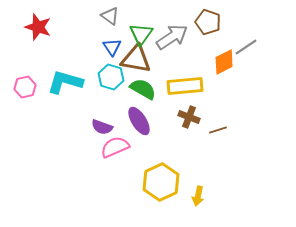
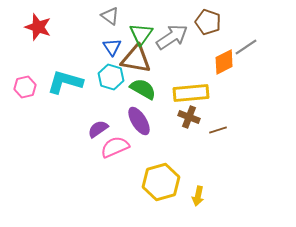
yellow rectangle: moved 6 px right, 7 px down
purple semicircle: moved 4 px left, 2 px down; rotated 125 degrees clockwise
yellow hexagon: rotated 9 degrees clockwise
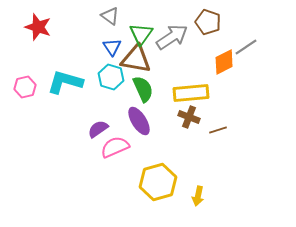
green semicircle: rotated 36 degrees clockwise
yellow hexagon: moved 3 px left
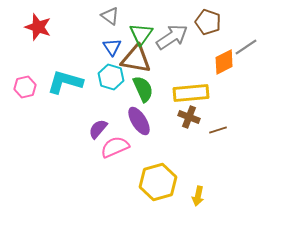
purple semicircle: rotated 15 degrees counterclockwise
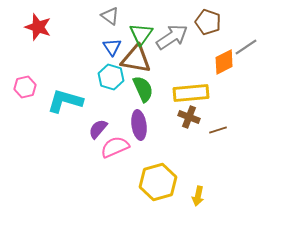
cyan L-shape: moved 19 px down
purple ellipse: moved 4 px down; rotated 24 degrees clockwise
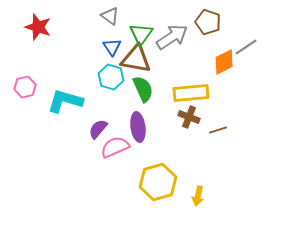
purple ellipse: moved 1 px left, 2 px down
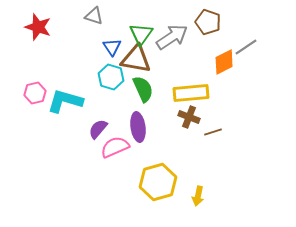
gray triangle: moved 16 px left; rotated 18 degrees counterclockwise
pink hexagon: moved 10 px right, 6 px down
brown line: moved 5 px left, 2 px down
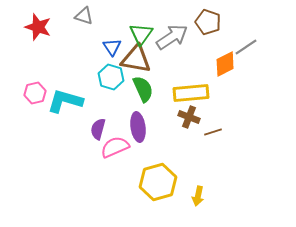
gray triangle: moved 10 px left
orange diamond: moved 1 px right, 2 px down
purple semicircle: rotated 25 degrees counterclockwise
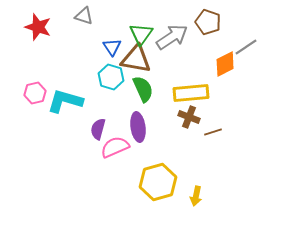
yellow arrow: moved 2 px left
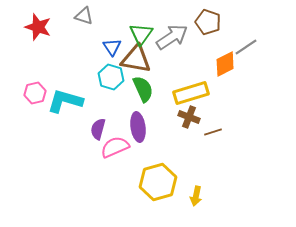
yellow rectangle: rotated 12 degrees counterclockwise
